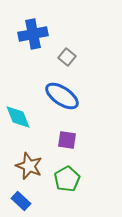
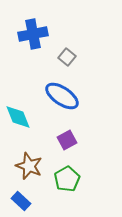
purple square: rotated 36 degrees counterclockwise
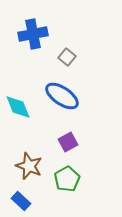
cyan diamond: moved 10 px up
purple square: moved 1 px right, 2 px down
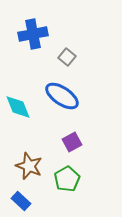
purple square: moved 4 px right
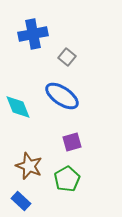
purple square: rotated 12 degrees clockwise
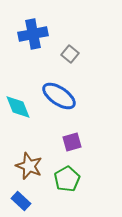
gray square: moved 3 px right, 3 px up
blue ellipse: moved 3 px left
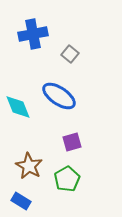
brown star: rotated 8 degrees clockwise
blue rectangle: rotated 12 degrees counterclockwise
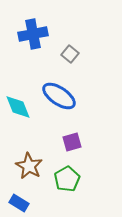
blue rectangle: moved 2 px left, 2 px down
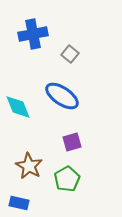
blue ellipse: moved 3 px right
blue rectangle: rotated 18 degrees counterclockwise
